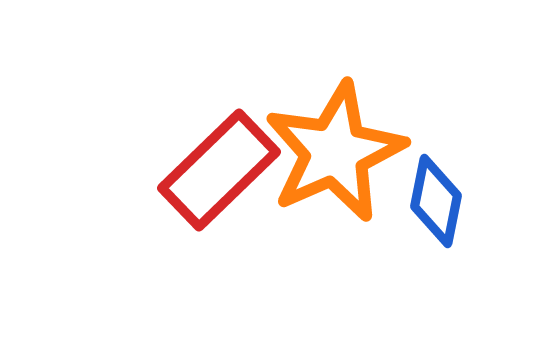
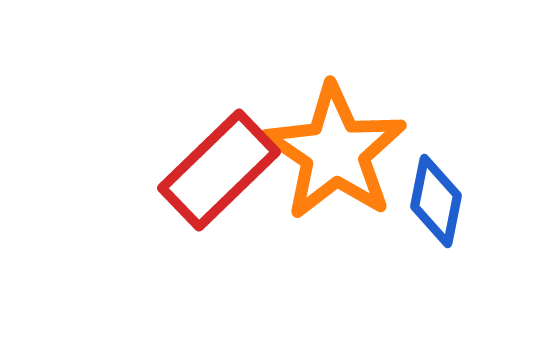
orange star: rotated 14 degrees counterclockwise
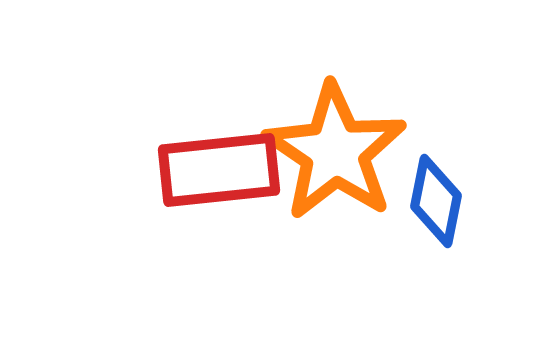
red rectangle: rotated 38 degrees clockwise
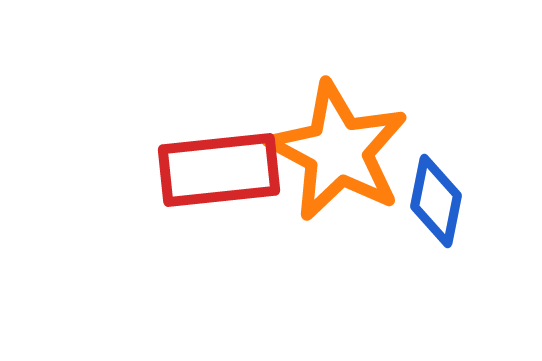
orange star: moved 3 px right, 1 px up; rotated 6 degrees counterclockwise
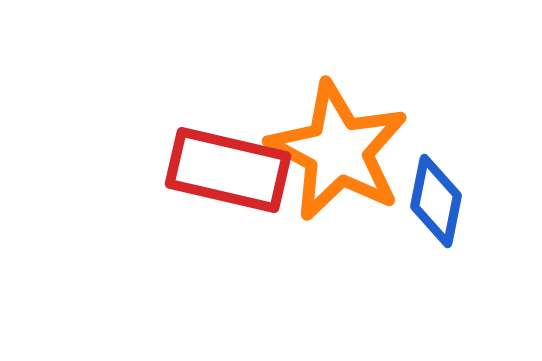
red rectangle: moved 9 px right; rotated 19 degrees clockwise
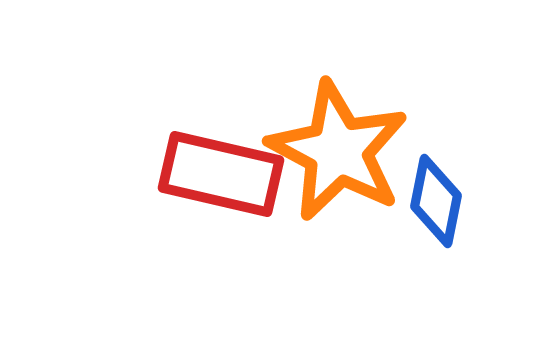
red rectangle: moved 7 px left, 4 px down
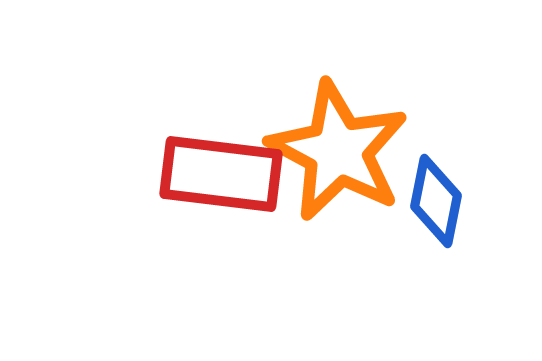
red rectangle: rotated 6 degrees counterclockwise
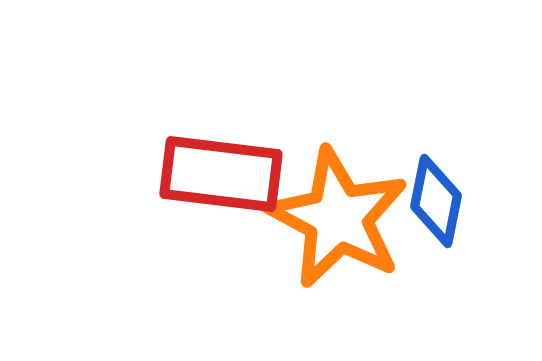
orange star: moved 67 px down
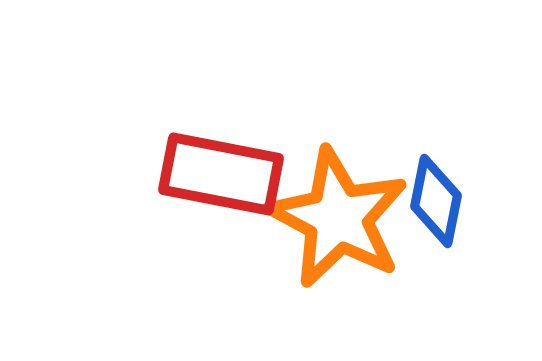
red rectangle: rotated 4 degrees clockwise
